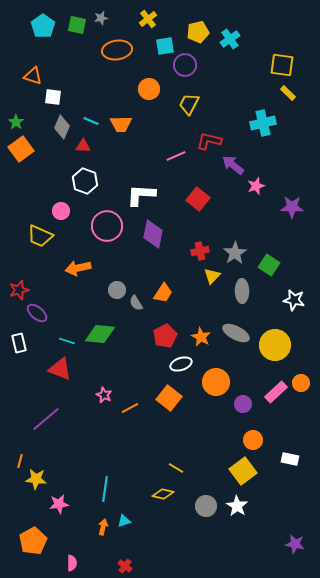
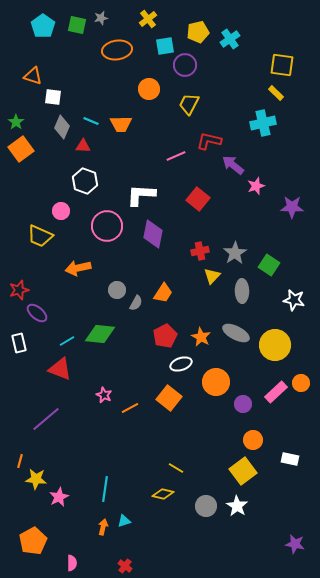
yellow rectangle at (288, 93): moved 12 px left
gray semicircle at (136, 303): rotated 119 degrees counterclockwise
cyan line at (67, 341): rotated 49 degrees counterclockwise
pink star at (59, 504): moved 7 px up; rotated 18 degrees counterclockwise
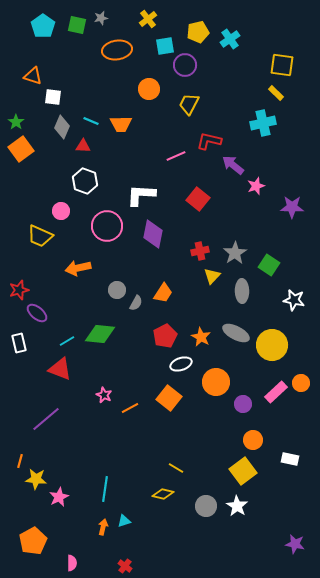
yellow circle at (275, 345): moved 3 px left
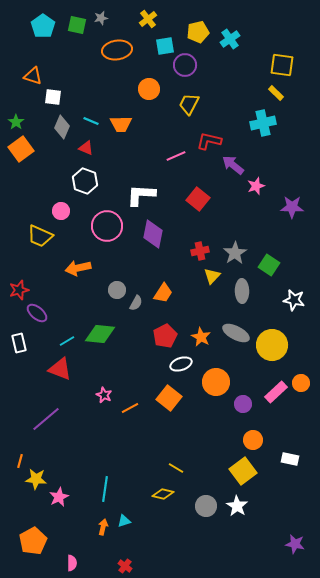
red triangle at (83, 146): moved 3 px right, 2 px down; rotated 21 degrees clockwise
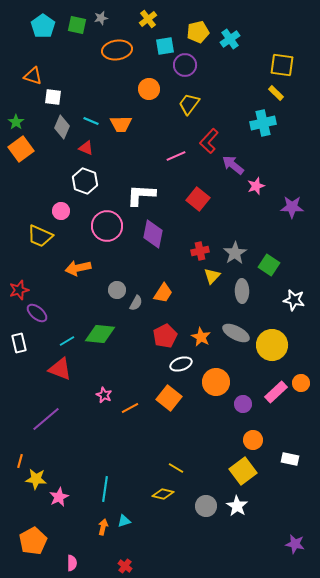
yellow trapezoid at (189, 104): rotated 10 degrees clockwise
red L-shape at (209, 141): rotated 60 degrees counterclockwise
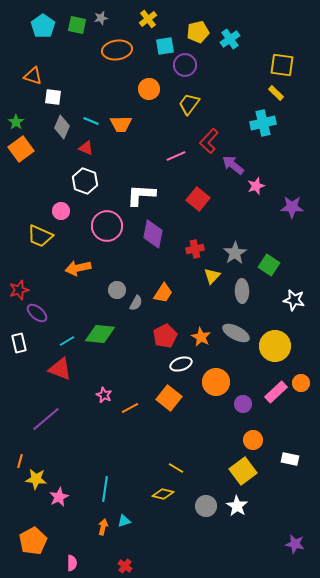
red cross at (200, 251): moved 5 px left, 2 px up
yellow circle at (272, 345): moved 3 px right, 1 px down
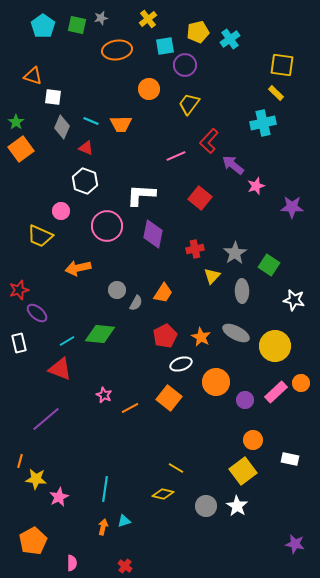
red square at (198, 199): moved 2 px right, 1 px up
purple circle at (243, 404): moved 2 px right, 4 px up
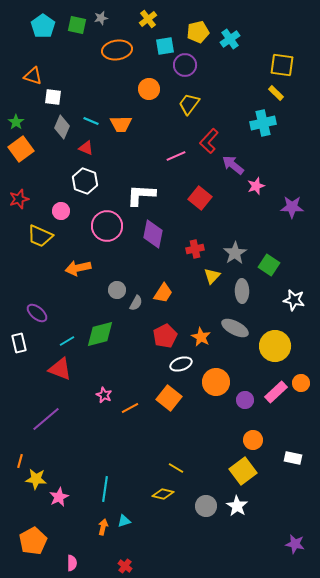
red star at (19, 290): moved 91 px up
gray ellipse at (236, 333): moved 1 px left, 5 px up
green diamond at (100, 334): rotated 20 degrees counterclockwise
white rectangle at (290, 459): moved 3 px right, 1 px up
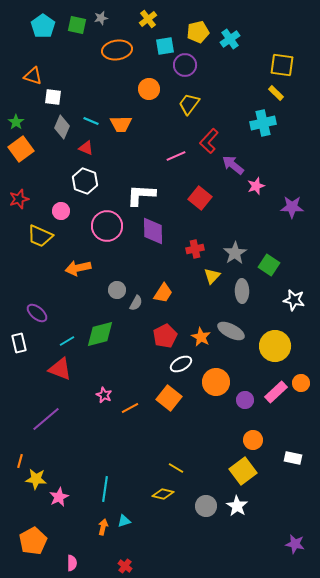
purple diamond at (153, 234): moved 3 px up; rotated 12 degrees counterclockwise
gray ellipse at (235, 328): moved 4 px left, 3 px down
white ellipse at (181, 364): rotated 10 degrees counterclockwise
